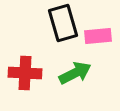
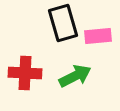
green arrow: moved 3 px down
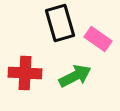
black rectangle: moved 3 px left
pink rectangle: moved 3 px down; rotated 40 degrees clockwise
